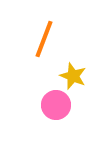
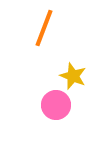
orange line: moved 11 px up
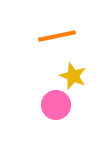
orange line: moved 13 px right, 8 px down; rotated 57 degrees clockwise
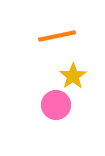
yellow star: rotated 16 degrees clockwise
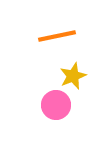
yellow star: rotated 12 degrees clockwise
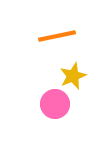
pink circle: moved 1 px left, 1 px up
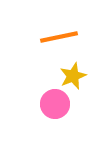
orange line: moved 2 px right, 1 px down
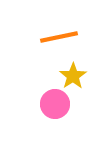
yellow star: rotated 12 degrees counterclockwise
